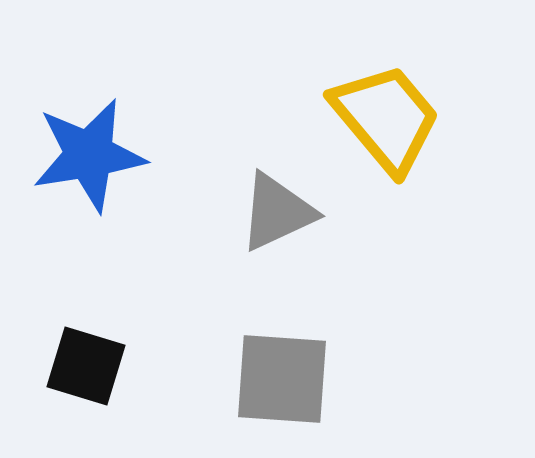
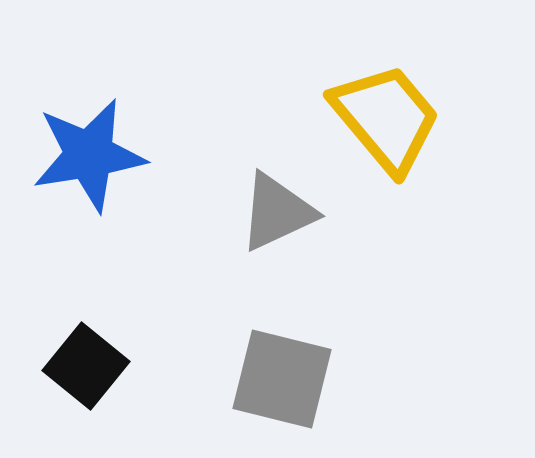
black square: rotated 22 degrees clockwise
gray square: rotated 10 degrees clockwise
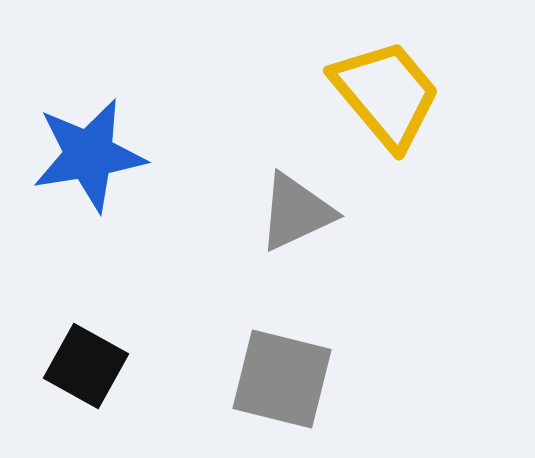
yellow trapezoid: moved 24 px up
gray triangle: moved 19 px right
black square: rotated 10 degrees counterclockwise
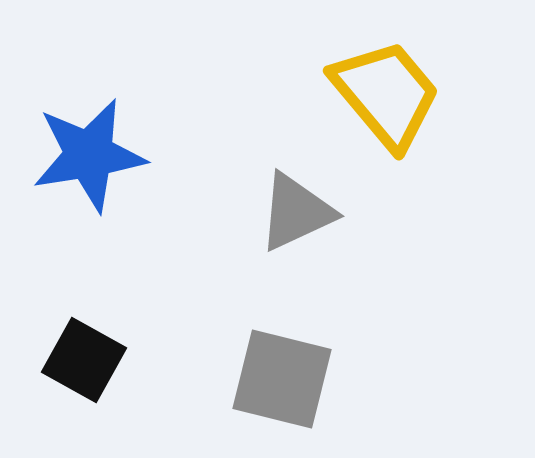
black square: moved 2 px left, 6 px up
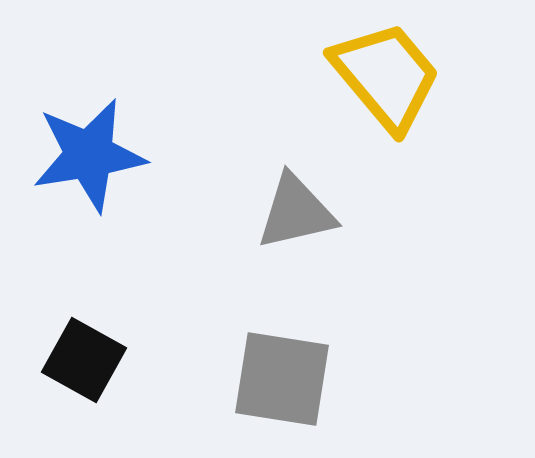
yellow trapezoid: moved 18 px up
gray triangle: rotated 12 degrees clockwise
gray square: rotated 5 degrees counterclockwise
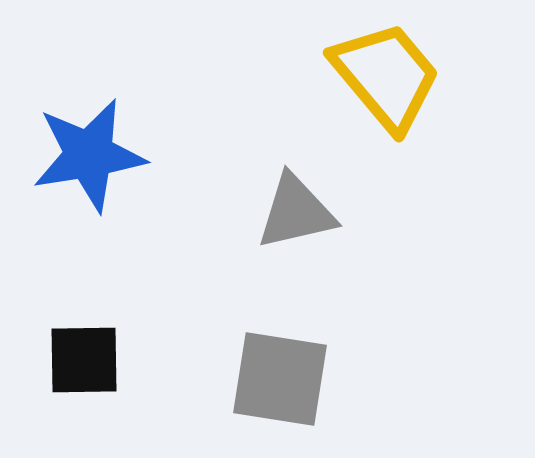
black square: rotated 30 degrees counterclockwise
gray square: moved 2 px left
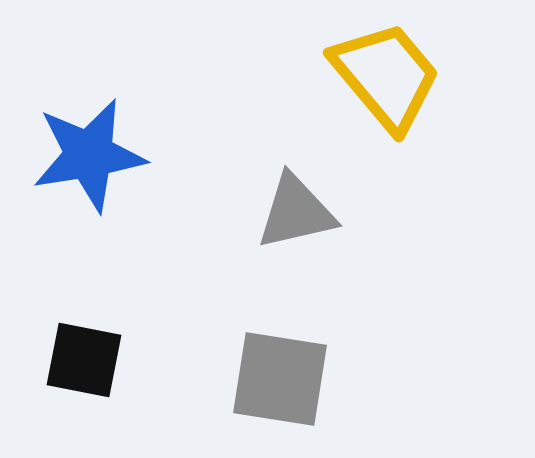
black square: rotated 12 degrees clockwise
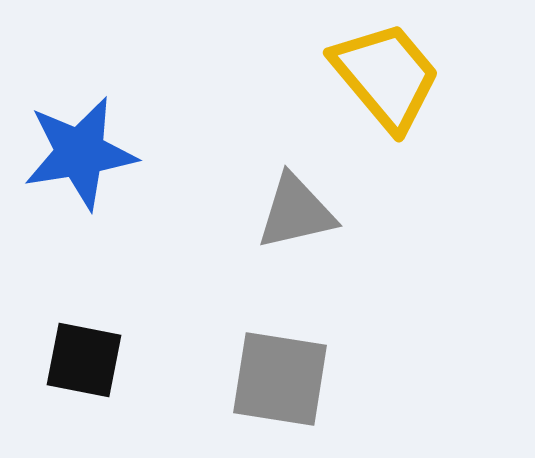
blue star: moved 9 px left, 2 px up
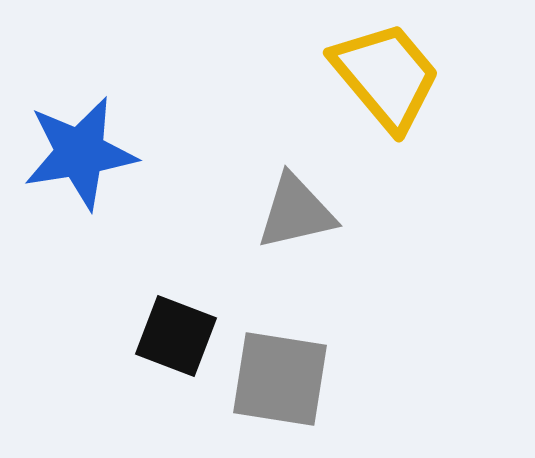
black square: moved 92 px right, 24 px up; rotated 10 degrees clockwise
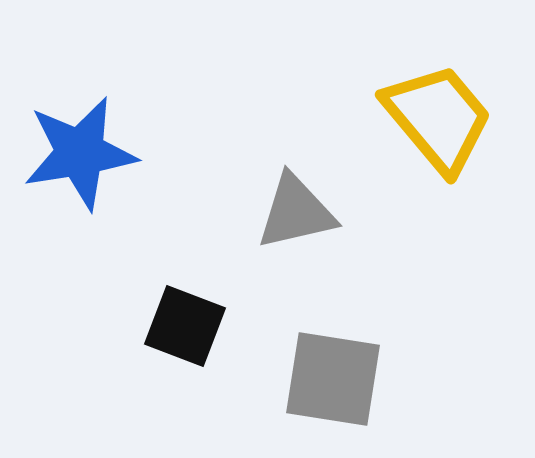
yellow trapezoid: moved 52 px right, 42 px down
black square: moved 9 px right, 10 px up
gray square: moved 53 px right
